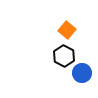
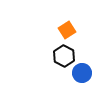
orange square: rotated 18 degrees clockwise
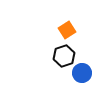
black hexagon: rotated 15 degrees clockwise
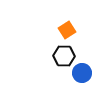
black hexagon: rotated 20 degrees clockwise
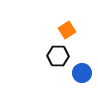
black hexagon: moved 6 px left
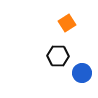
orange square: moved 7 px up
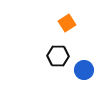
blue circle: moved 2 px right, 3 px up
